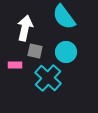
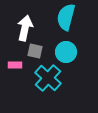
cyan semicircle: moved 2 px right; rotated 52 degrees clockwise
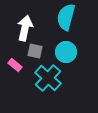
pink rectangle: rotated 40 degrees clockwise
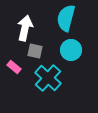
cyan semicircle: moved 1 px down
cyan circle: moved 5 px right, 2 px up
pink rectangle: moved 1 px left, 2 px down
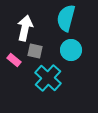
pink rectangle: moved 7 px up
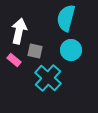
white arrow: moved 6 px left, 3 px down
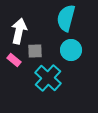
gray square: rotated 14 degrees counterclockwise
